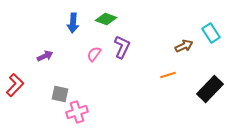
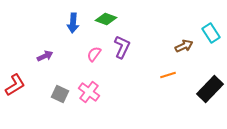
red L-shape: rotated 15 degrees clockwise
gray square: rotated 12 degrees clockwise
pink cross: moved 12 px right, 20 px up; rotated 35 degrees counterclockwise
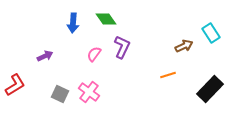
green diamond: rotated 35 degrees clockwise
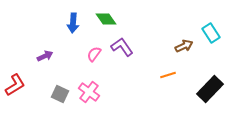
purple L-shape: rotated 60 degrees counterclockwise
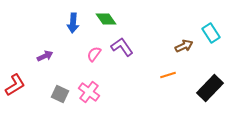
black rectangle: moved 1 px up
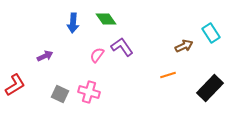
pink semicircle: moved 3 px right, 1 px down
pink cross: rotated 20 degrees counterclockwise
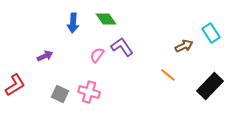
orange line: rotated 56 degrees clockwise
black rectangle: moved 2 px up
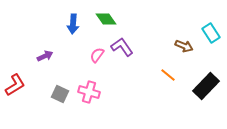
blue arrow: moved 1 px down
brown arrow: rotated 48 degrees clockwise
black rectangle: moved 4 px left
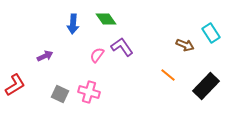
brown arrow: moved 1 px right, 1 px up
